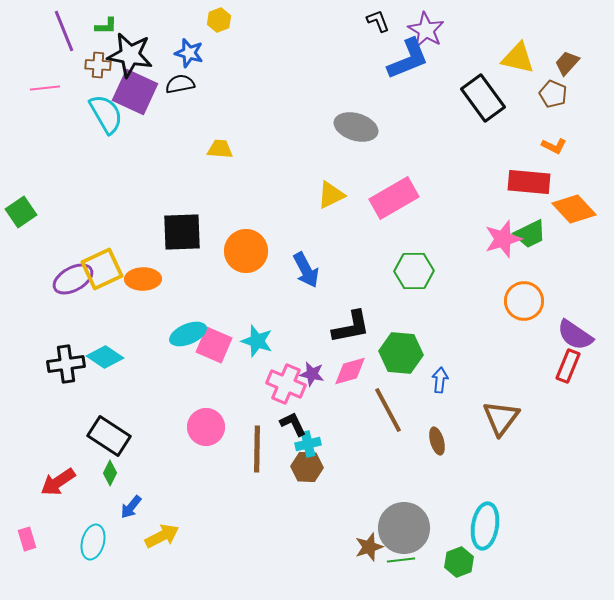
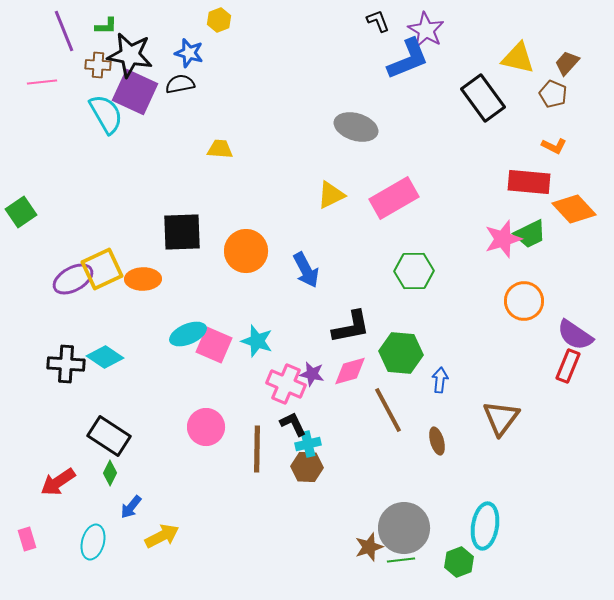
pink line at (45, 88): moved 3 px left, 6 px up
black cross at (66, 364): rotated 12 degrees clockwise
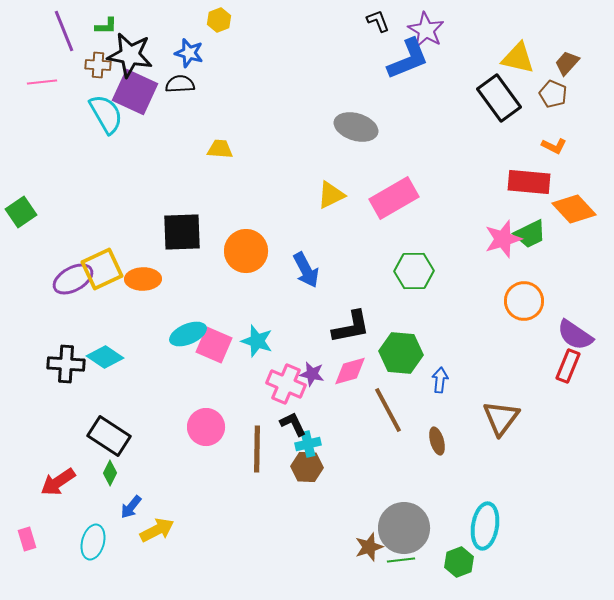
black semicircle at (180, 84): rotated 8 degrees clockwise
black rectangle at (483, 98): moved 16 px right
yellow arrow at (162, 536): moved 5 px left, 6 px up
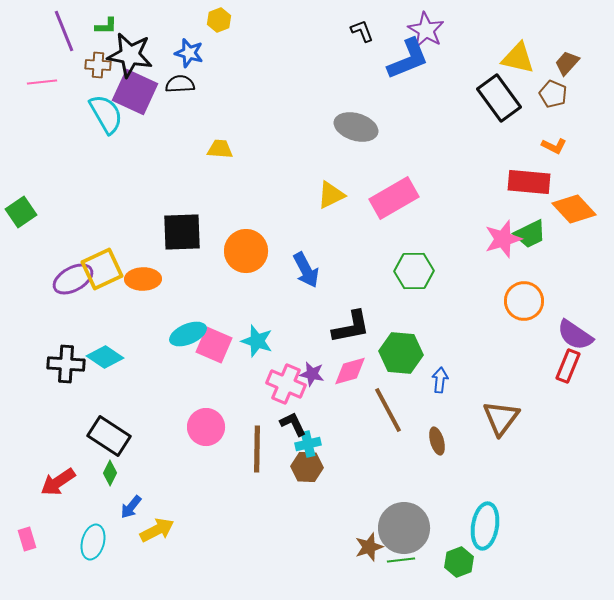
black L-shape at (378, 21): moved 16 px left, 10 px down
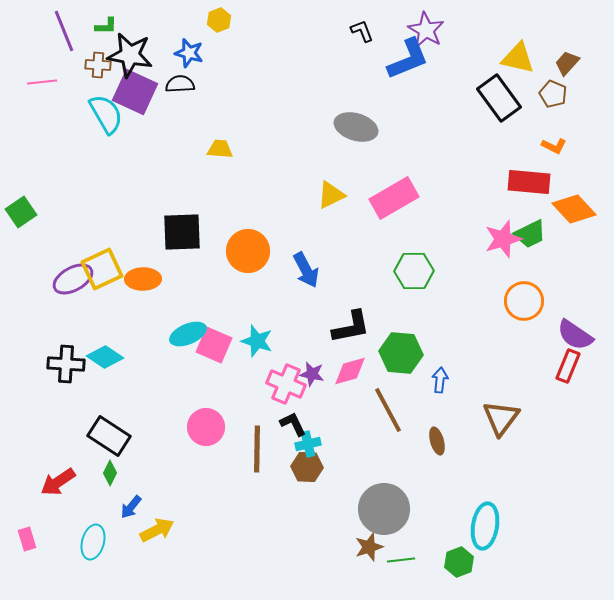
orange circle at (246, 251): moved 2 px right
gray circle at (404, 528): moved 20 px left, 19 px up
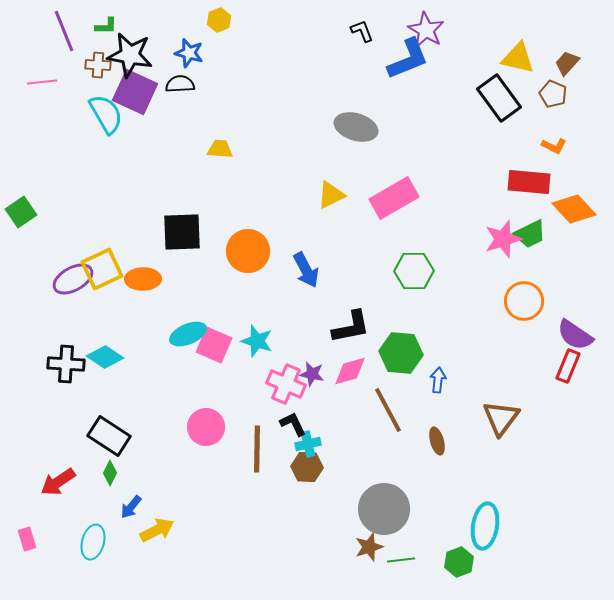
blue arrow at (440, 380): moved 2 px left
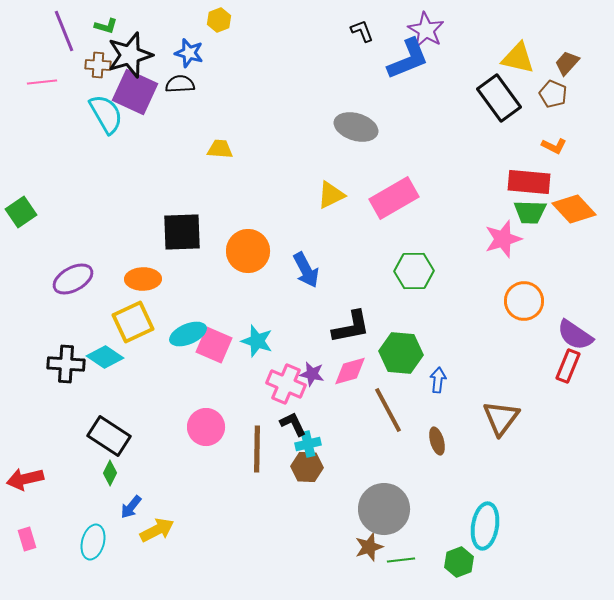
green L-shape at (106, 26): rotated 15 degrees clockwise
black star at (130, 55): rotated 27 degrees counterclockwise
green trapezoid at (530, 234): moved 22 px up; rotated 28 degrees clockwise
yellow square at (102, 269): moved 31 px right, 53 px down
red arrow at (58, 482): moved 33 px left, 3 px up; rotated 21 degrees clockwise
